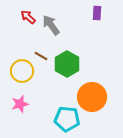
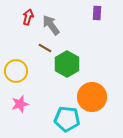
red arrow: rotated 63 degrees clockwise
brown line: moved 4 px right, 8 px up
yellow circle: moved 6 px left
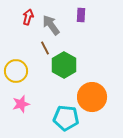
purple rectangle: moved 16 px left, 2 px down
brown line: rotated 32 degrees clockwise
green hexagon: moved 3 px left, 1 px down
pink star: moved 1 px right
cyan pentagon: moved 1 px left, 1 px up
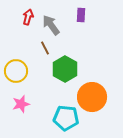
green hexagon: moved 1 px right, 4 px down
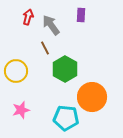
pink star: moved 6 px down
